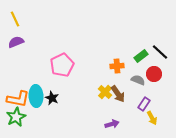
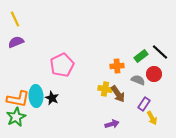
yellow cross: moved 3 px up; rotated 32 degrees counterclockwise
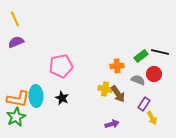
black line: rotated 30 degrees counterclockwise
pink pentagon: moved 1 px left, 1 px down; rotated 15 degrees clockwise
black star: moved 10 px right
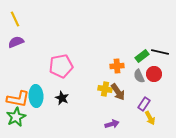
green rectangle: moved 1 px right
gray semicircle: moved 1 px right, 4 px up; rotated 136 degrees counterclockwise
brown arrow: moved 2 px up
yellow arrow: moved 2 px left
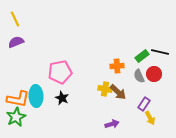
pink pentagon: moved 1 px left, 6 px down
brown arrow: rotated 12 degrees counterclockwise
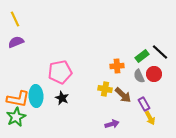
black line: rotated 30 degrees clockwise
brown arrow: moved 5 px right, 3 px down
purple rectangle: rotated 64 degrees counterclockwise
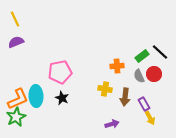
brown arrow: moved 2 px right, 2 px down; rotated 54 degrees clockwise
orange L-shape: rotated 35 degrees counterclockwise
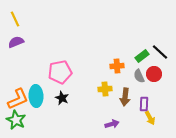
yellow cross: rotated 16 degrees counterclockwise
purple rectangle: rotated 32 degrees clockwise
green star: moved 3 px down; rotated 18 degrees counterclockwise
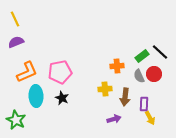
orange L-shape: moved 9 px right, 27 px up
purple arrow: moved 2 px right, 5 px up
